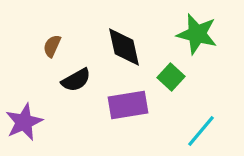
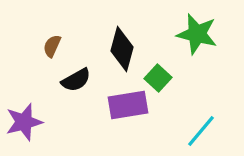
black diamond: moved 2 px left, 2 px down; rotated 27 degrees clockwise
green square: moved 13 px left, 1 px down
purple star: rotated 9 degrees clockwise
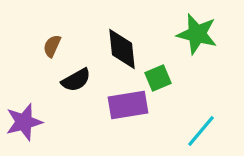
black diamond: rotated 21 degrees counterclockwise
green square: rotated 24 degrees clockwise
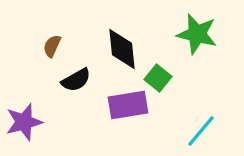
green square: rotated 28 degrees counterclockwise
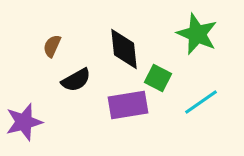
green star: rotated 9 degrees clockwise
black diamond: moved 2 px right
green square: rotated 12 degrees counterclockwise
cyan line: moved 29 px up; rotated 15 degrees clockwise
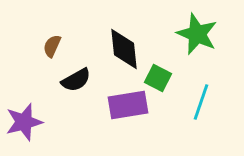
cyan line: rotated 36 degrees counterclockwise
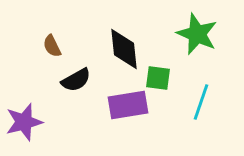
brown semicircle: rotated 50 degrees counterclockwise
green square: rotated 20 degrees counterclockwise
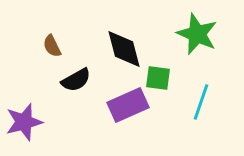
black diamond: rotated 9 degrees counterclockwise
purple rectangle: rotated 15 degrees counterclockwise
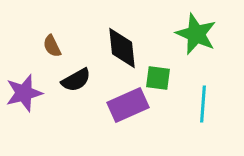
green star: moved 1 px left
black diamond: moved 2 px left, 1 px up; rotated 9 degrees clockwise
cyan line: moved 2 px right, 2 px down; rotated 15 degrees counterclockwise
purple star: moved 29 px up
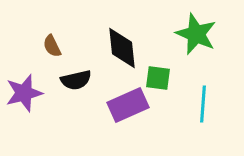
black semicircle: rotated 16 degrees clockwise
